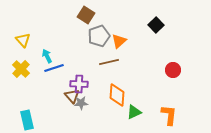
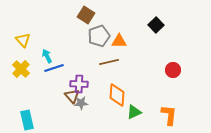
orange triangle: rotated 42 degrees clockwise
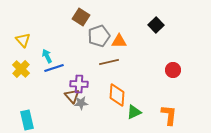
brown square: moved 5 px left, 2 px down
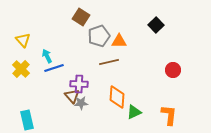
orange diamond: moved 2 px down
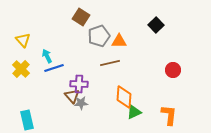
brown line: moved 1 px right, 1 px down
orange diamond: moved 7 px right
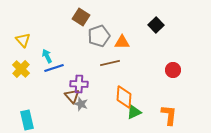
orange triangle: moved 3 px right, 1 px down
gray star: moved 1 px down; rotated 24 degrees clockwise
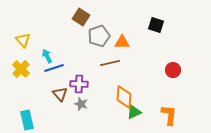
black square: rotated 28 degrees counterclockwise
brown triangle: moved 12 px left, 2 px up
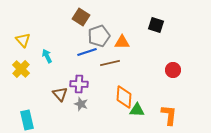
blue line: moved 33 px right, 16 px up
green triangle: moved 3 px right, 2 px up; rotated 28 degrees clockwise
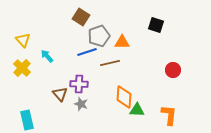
cyan arrow: rotated 16 degrees counterclockwise
yellow cross: moved 1 px right, 1 px up
